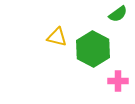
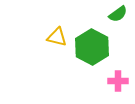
green hexagon: moved 1 px left, 2 px up
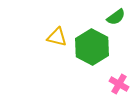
green semicircle: moved 2 px left, 3 px down
pink cross: moved 1 px right, 3 px down; rotated 30 degrees clockwise
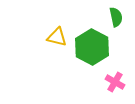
green semicircle: rotated 66 degrees counterclockwise
pink cross: moved 4 px left, 2 px up
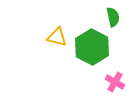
green semicircle: moved 3 px left
